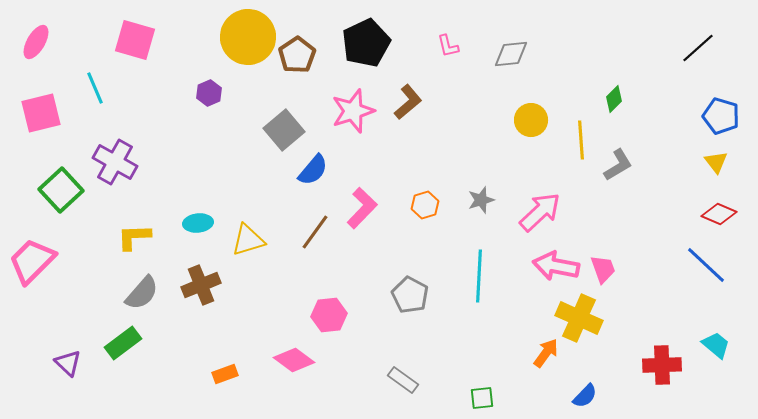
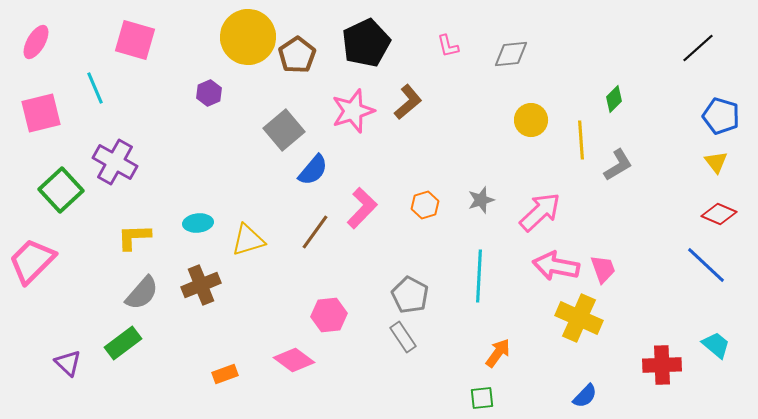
orange arrow at (546, 353): moved 48 px left
gray rectangle at (403, 380): moved 43 px up; rotated 20 degrees clockwise
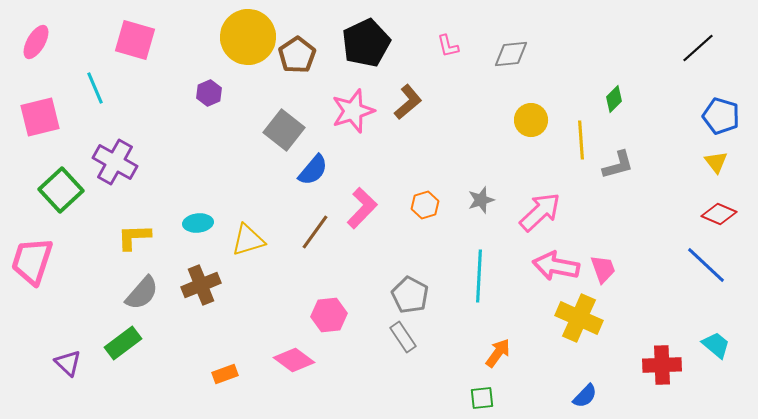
pink square at (41, 113): moved 1 px left, 4 px down
gray square at (284, 130): rotated 12 degrees counterclockwise
gray L-shape at (618, 165): rotated 16 degrees clockwise
pink trapezoid at (32, 261): rotated 27 degrees counterclockwise
